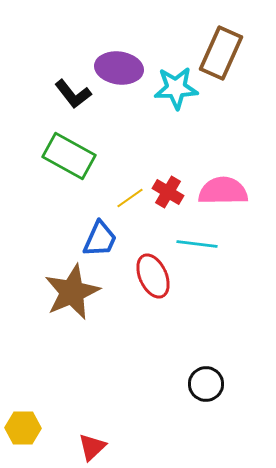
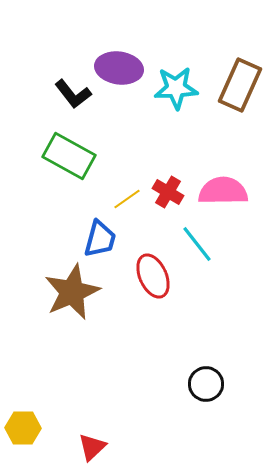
brown rectangle: moved 19 px right, 32 px down
yellow line: moved 3 px left, 1 px down
blue trapezoid: rotated 9 degrees counterclockwise
cyan line: rotated 45 degrees clockwise
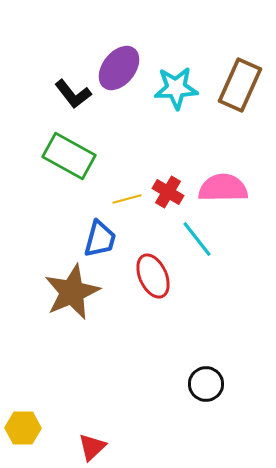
purple ellipse: rotated 60 degrees counterclockwise
pink semicircle: moved 3 px up
yellow line: rotated 20 degrees clockwise
cyan line: moved 5 px up
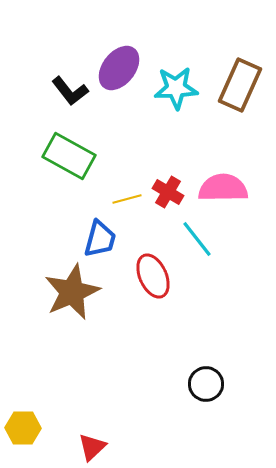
black L-shape: moved 3 px left, 3 px up
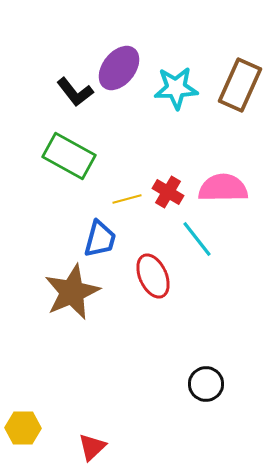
black L-shape: moved 5 px right, 1 px down
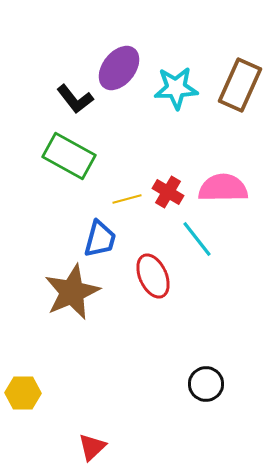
black L-shape: moved 7 px down
yellow hexagon: moved 35 px up
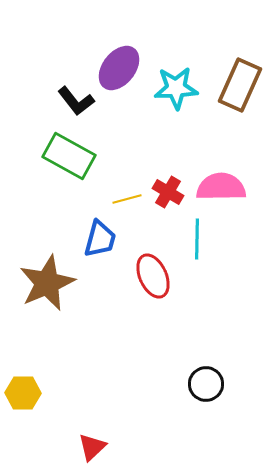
black L-shape: moved 1 px right, 2 px down
pink semicircle: moved 2 px left, 1 px up
cyan line: rotated 39 degrees clockwise
brown star: moved 25 px left, 9 px up
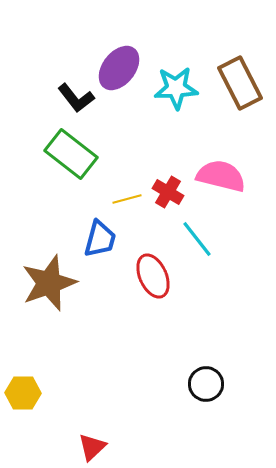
brown rectangle: moved 2 px up; rotated 51 degrees counterclockwise
black L-shape: moved 3 px up
green rectangle: moved 2 px right, 2 px up; rotated 9 degrees clockwise
pink semicircle: moved 11 px up; rotated 15 degrees clockwise
cyan line: rotated 39 degrees counterclockwise
brown star: moved 2 px right; rotated 4 degrees clockwise
